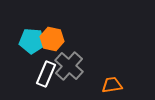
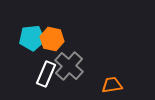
cyan pentagon: moved 3 px up; rotated 10 degrees counterclockwise
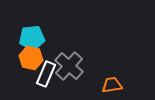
orange hexagon: moved 21 px left, 19 px down
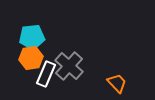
cyan pentagon: moved 1 px up
orange hexagon: rotated 20 degrees counterclockwise
orange trapezoid: moved 5 px right, 2 px up; rotated 55 degrees clockwise
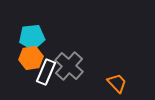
white rectangle: moved 2 px up
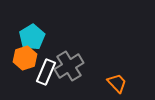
cyan pentagon: rotated 25 degrees counterclockwise
orange hexagon: moved 6 px left; rotated 10 degrees counterclockwise
gray cross: rotated 16 degrees clockwise
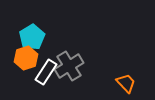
orange hexagon: moved 1 px right
white rectangle: rotated 10 degrees clockwise
orange trapezoid: moved 9 px right
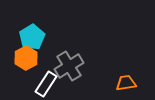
orange hexagon: rotated 10 degrees counterclockwise
white rectangle: moved 12 px down
orange trapezoid: rotated 55 degrees counterclockwise
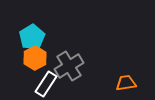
orange hexagon: moved 9 px right
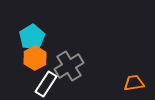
orange trapezoid: moved 8 px right
